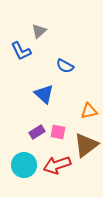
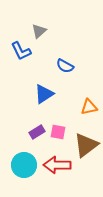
blue triangle: rotated 45 degrees clockwise
orange triangle: moved 4 px up
red arrow: rotated 20 degrees clockwise
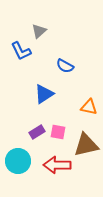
orange triangle: rotated 24 degrees clockwise
brown triangle: rotated 24 degrees clockwise
cyan circle: moved 6 px left, 4 px up
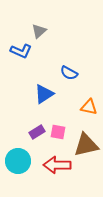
blue L-shape: rotated 40 degrees counterclockwise
blue semicircle: moved 4 px right, 7 px down
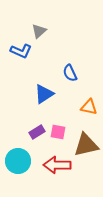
blue semicircle: moved 1 px right; rotated 36 degrees clockwise
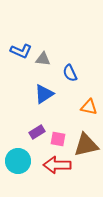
gray triangle: moved 4 px right, 28 px down; rotated 49 degrees clockwise
pink square: moved 7 px down
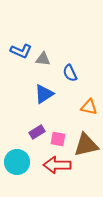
cyan circle: moved 1 px left, 1 px down
